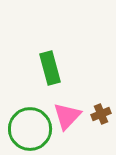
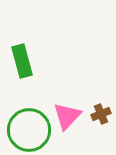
green rectangle: moved 28 px left, 7 px up
green circle: moved 1 px left, 1 px down
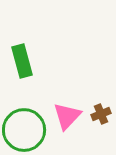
green circle: moved 5 px left
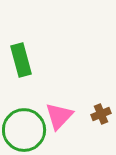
green rectangle: moved 1 px left, 1 px up
pink triangle: moved 8 px left
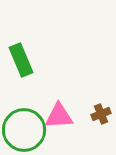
green rectangle: rotated 8 degrees counterclockwise
pink triangle: rotated 44 degrees clockwise
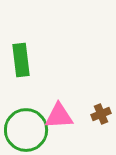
green rectangle: rotated 16 degrees clockwise
green circle: moved 2 px right
